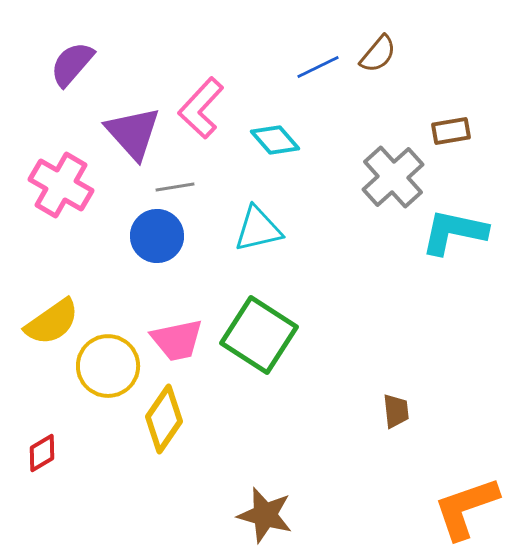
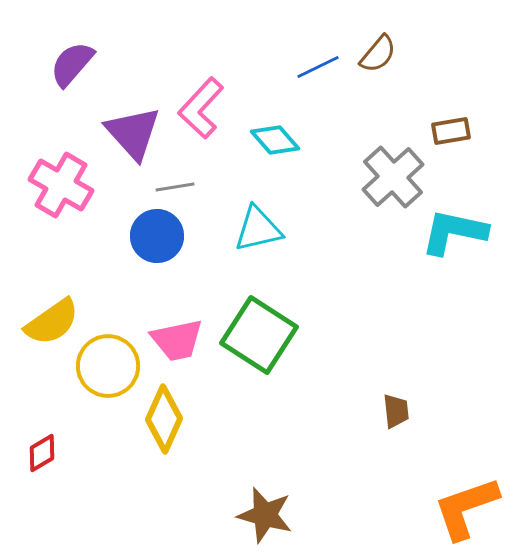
yellow diamond: rotated 10 degrees counterclockwise
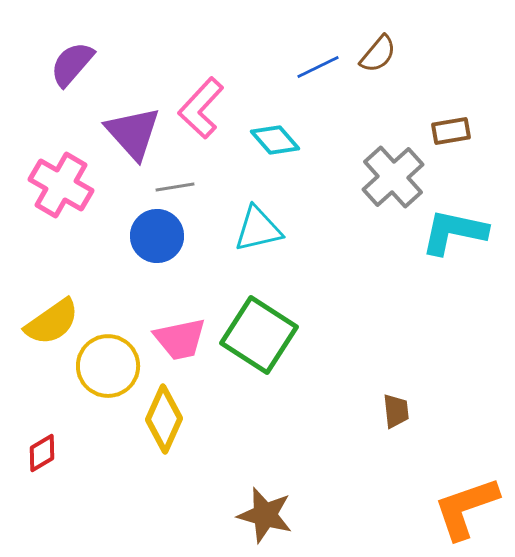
pink trapezoid: moved 3 px right, 1 px up
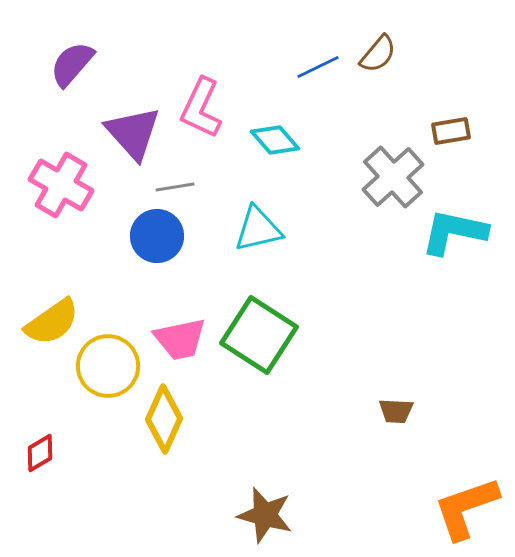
pink L-shape: rotated 18 degrees counterclockwise
brown trapezoid: rotated 99 degrees clockwise
red diamond: moved 2 px left
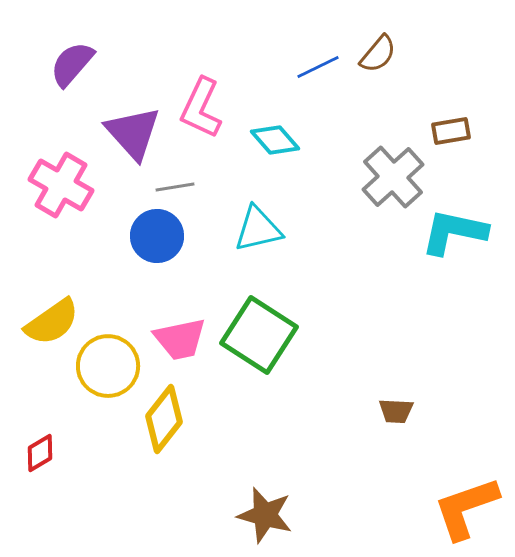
yellow diamond: rotated 14 degrees clockwise
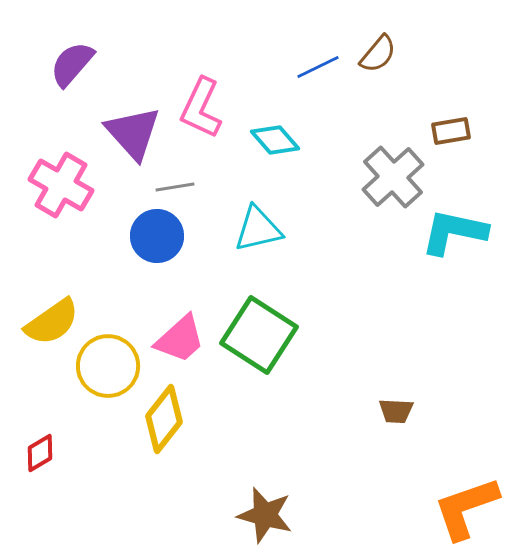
pink trapezoid: rotated 30 degrees counterclockwise
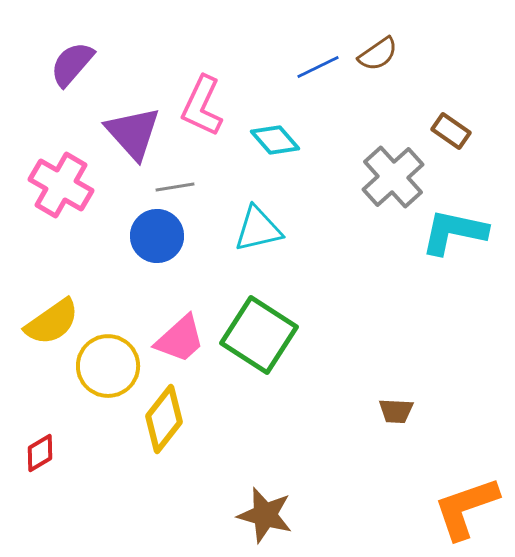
brown semicircle: rotated 15 degrees clockwise
pink L-shape: moved 1 px right, 2 px up
brown rectangle: rotated 45 degrees clockwise
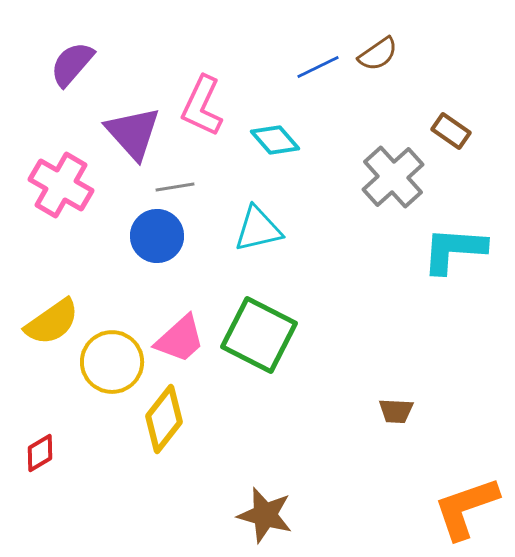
cyan L-shape: moved 18 px down; rotated 8 degrees counterclockwise
green square: rotated 6 degrees counterclockwise
yellow circle: moved 4 px right, 4 px up
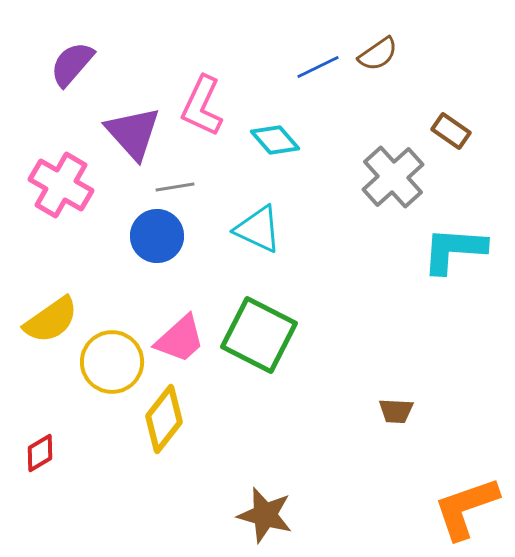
cyan triangle: rotated 38 degrees clockwise
yellow semicircle: moved 1 px left, 2 px up
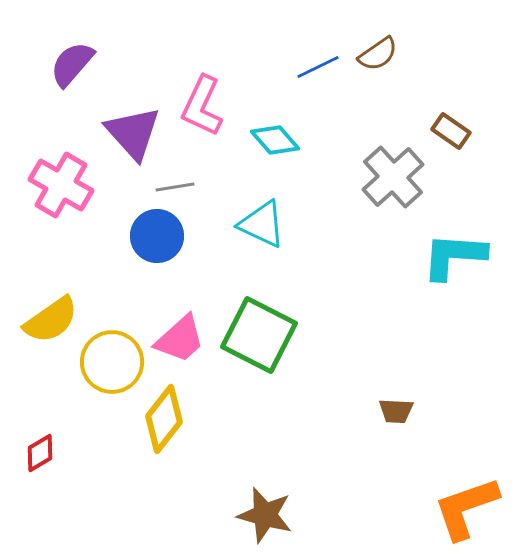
cyan triangle: moved 4 px right, 5 px up
cyan L-shape: moved 6 px down
